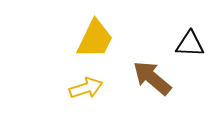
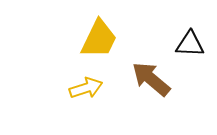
yellow trapezoid: moved 4 px right
brown arrow: moved 1 px left, 1 px down
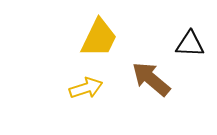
yellow trapezoid: moved 1 px up
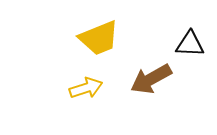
yellow trapezoid: rotated 42 degrees clockwise
brown arrow: rotated 69 degrees counterclockwise
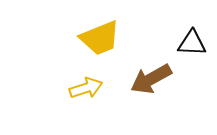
yellow trapezoid: moved 1 px right
black triangle: moved 2 px right, 1 px up
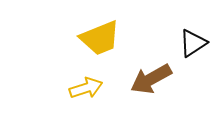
black triangle: moved 1 px right; rotated 36 degrees counterclockwise
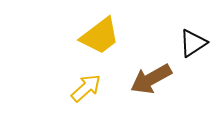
yellow trapezoid: moved 2 px up; rotated 15 degrees counterclockwise
yellow arrow: rotated 24 degrees counterclockwise
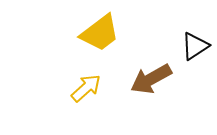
yellow trapezoid: moved 3 px up
black triangle: moved 2 px right, 3 px down
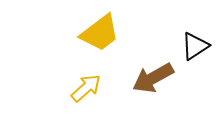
brown arrow: moved 2 px right, 1 px up
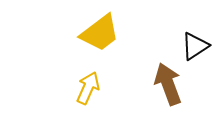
brown arrow: moved 15 px right, 6 px down; rotated 99 degrees clockwise
yellow arrow: moved 2 px right; rotated 24 degrees counterclockwise
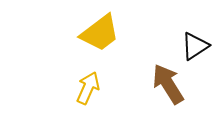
brown arrow: rotated 12 degrees counterclockwise
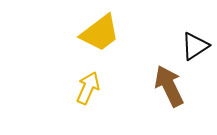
brown arrow: moved 1 px right, 2 px down; rotated 6 degrees clockwise
